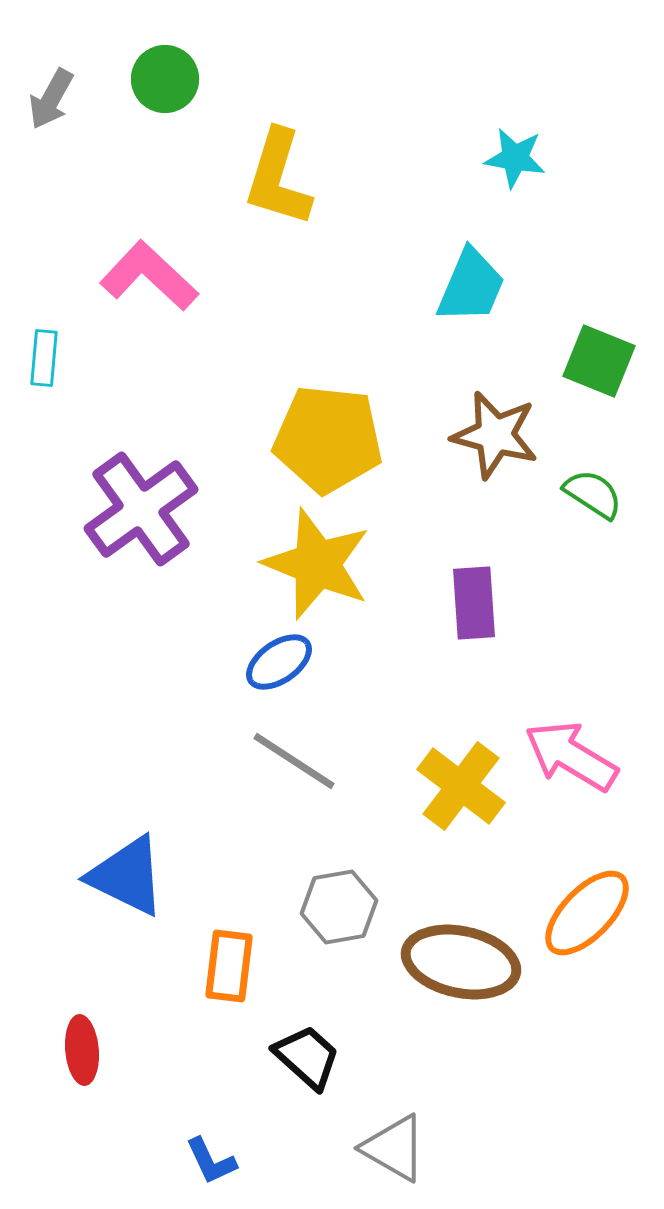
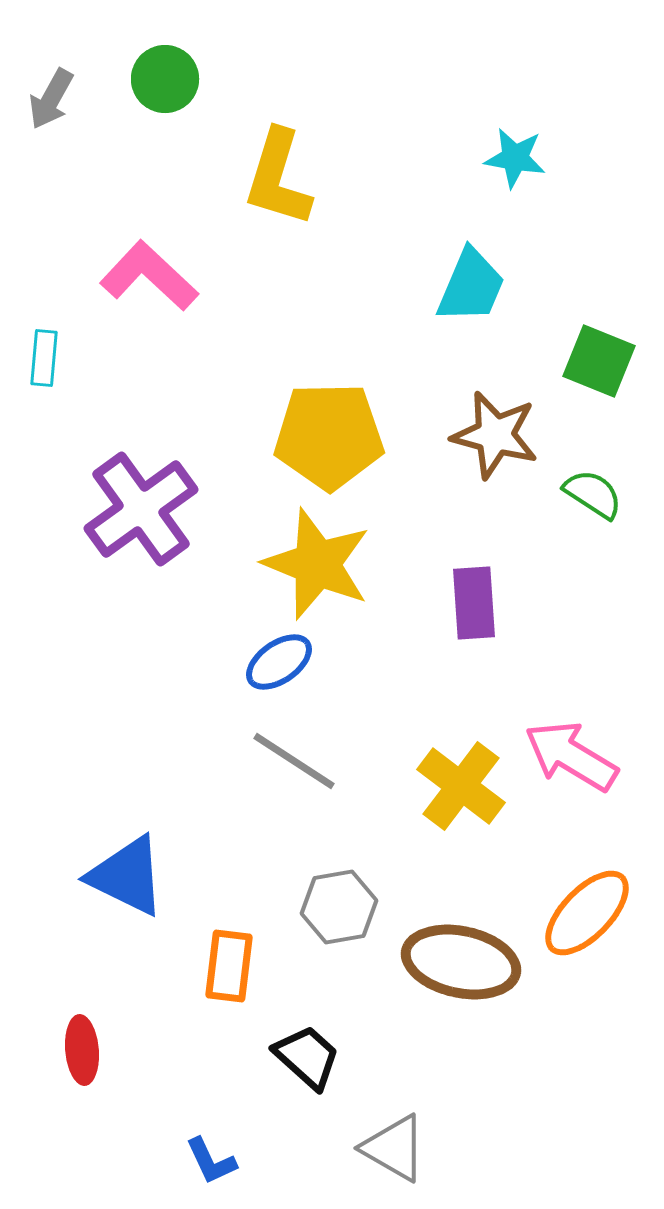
yellow pentagon: moved 1 px right, 3 px up; rotated 7 degrees counterclockwise
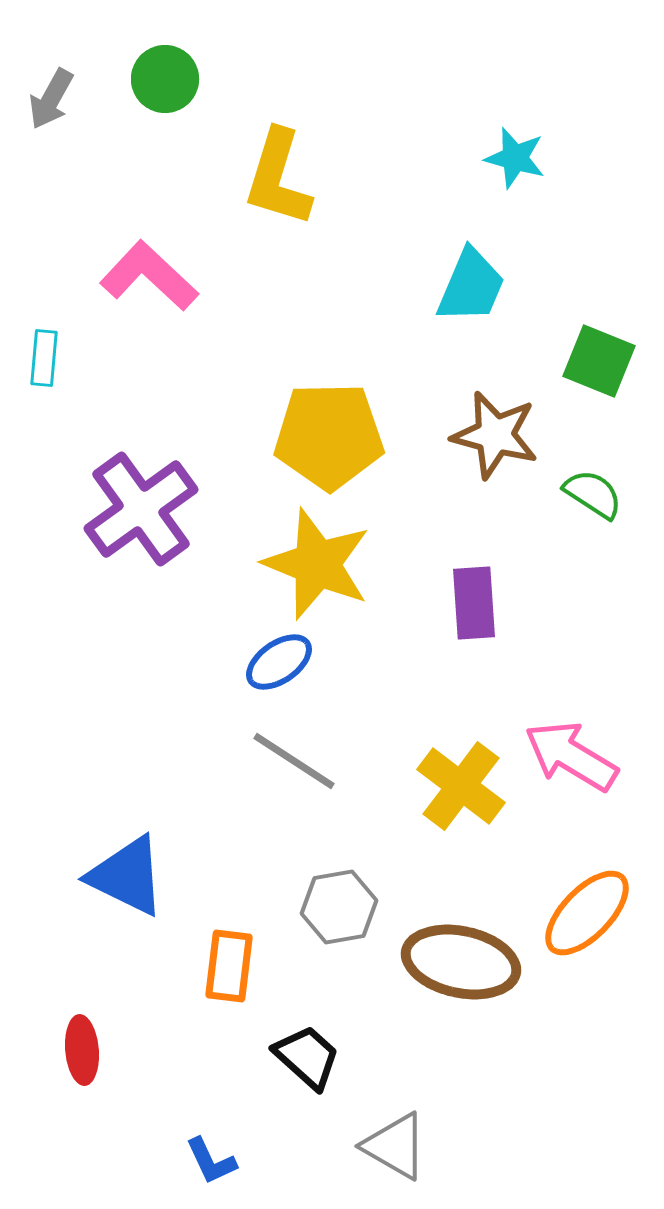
cyan star: rotated 6 degrees clockwise
gray triangle: moved 1 px right, 2 px up
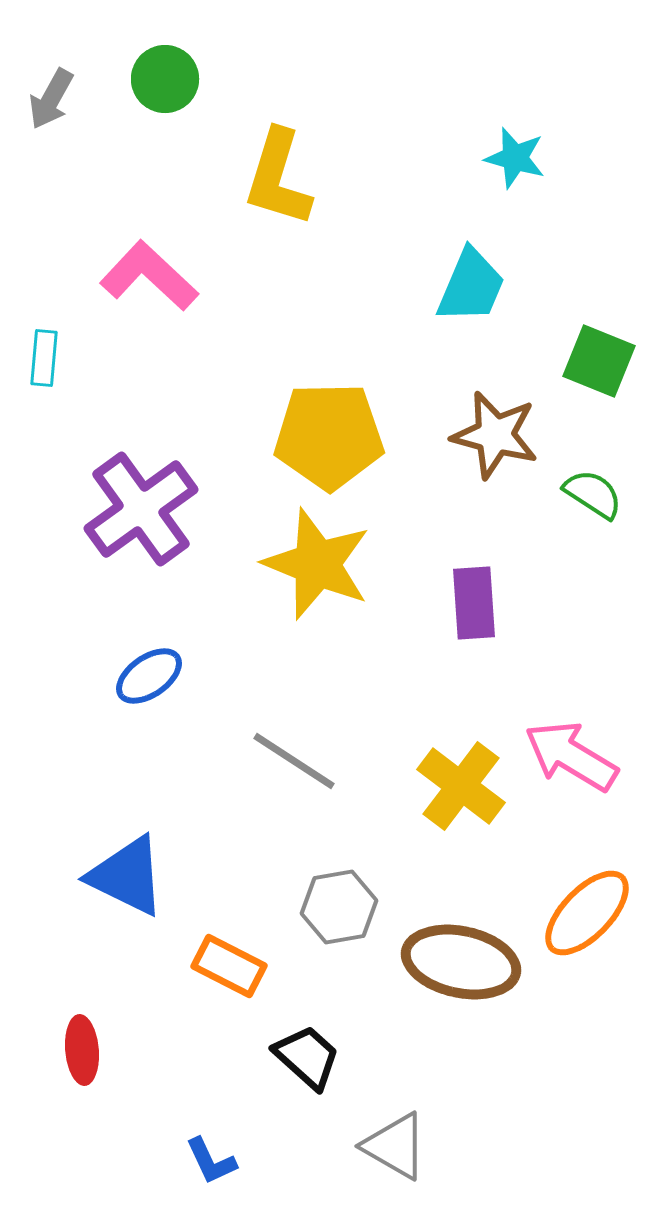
blue ellipse: moved 130 px left, 14 px down
orange rectangle: rotated 70 degrees counterclockwise
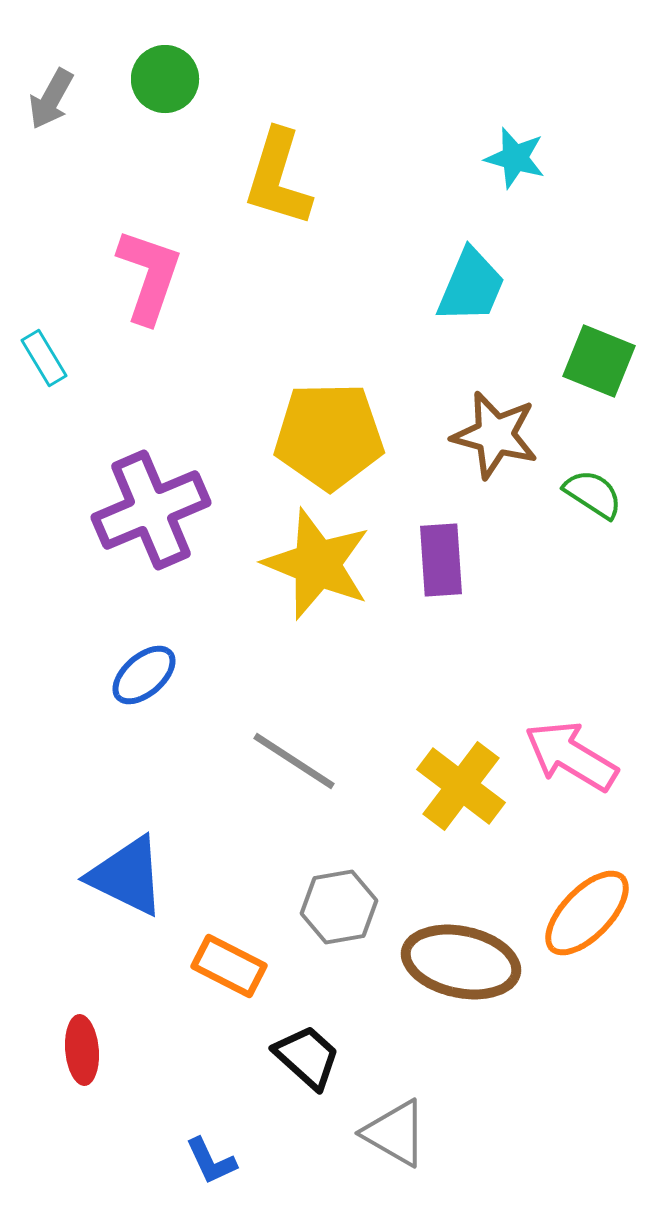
pink L-shape: rotated 66 degrees clockwise
cyan rectangle: rotated 36 degrees counterclockwise
purple cross: moved 10 px right, 1 px down; rotated 13 degrees clockwise
purple rectangle: moved 33 px left, 43 px up
blue ellipse: moved 5 px left, 1 px up; rotated 6 degrees counterclockwise
gray triangle: moved 13 px up
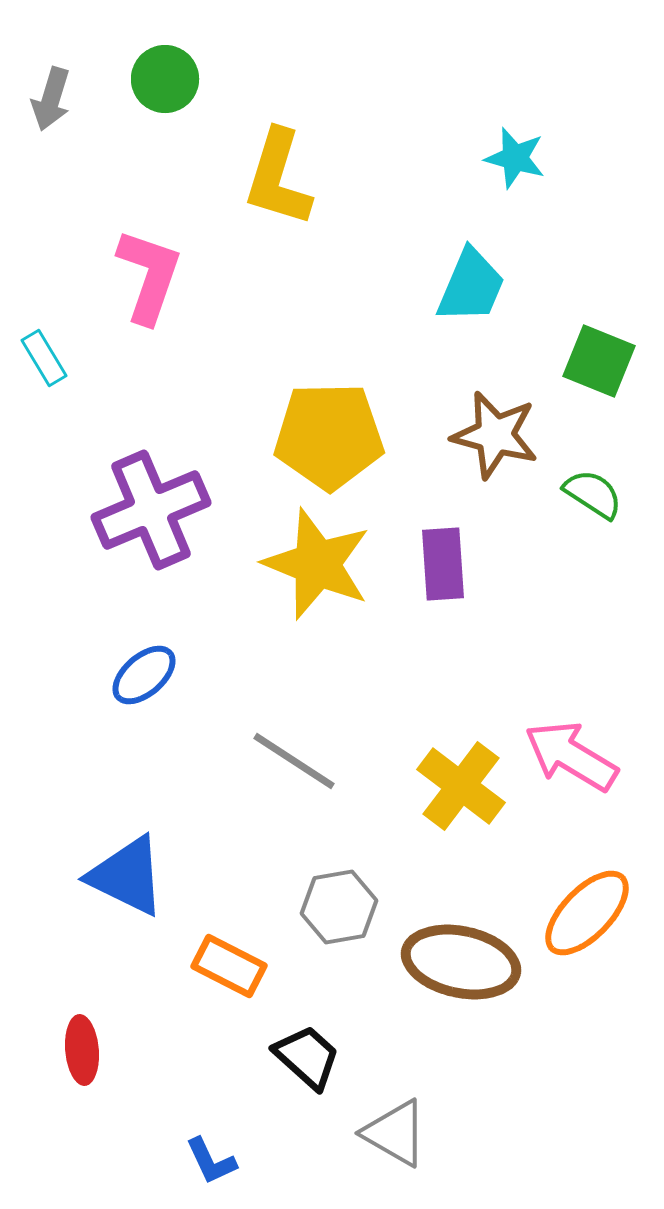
gray arrow: rotated 12 degrees counterclockwise
purple rectangle: moved 2 px right, 4 px down
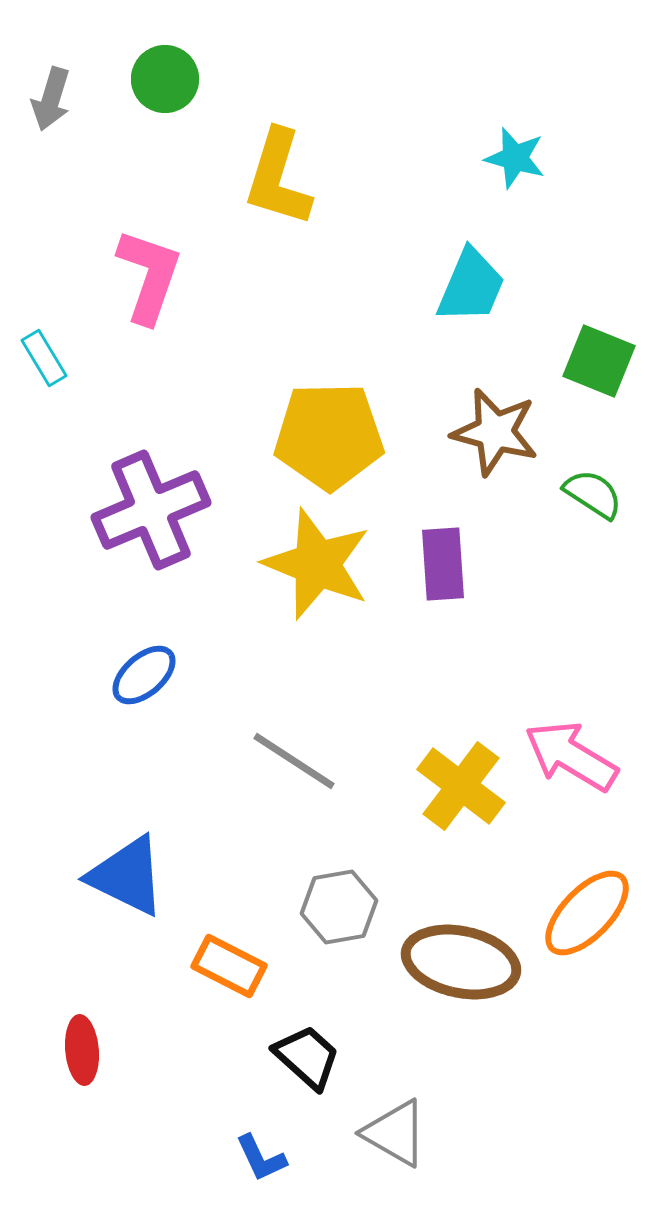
brown star: moved 3 px up
blue L-shape: moved 50 px right, 3 px up
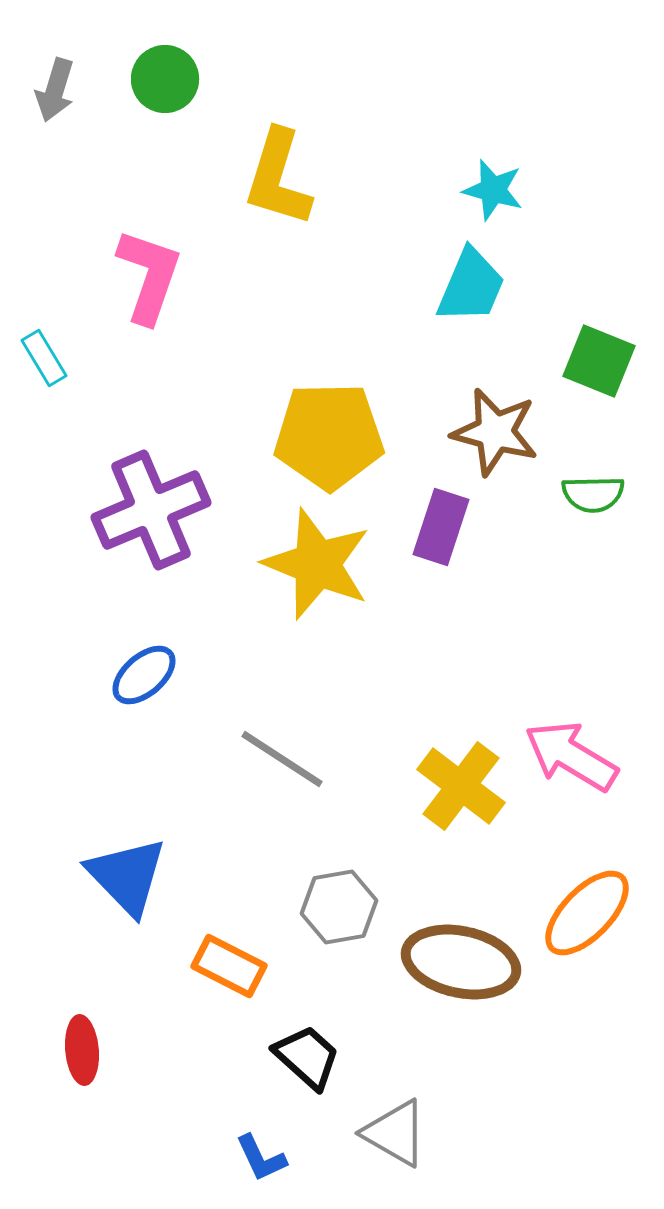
gray arrow: moved 4 px right, 9 px up
cyan star: moved 22 px left, 32 px down
green semicircle: rotated 146 degrees clockwise
purple rectangle: moved 2 px left, 37 px up; rotated 22 degrees clockwise
gray line: moved 12 px left, 2 px up
blue triangle: rotated 20 degrees clockwise
